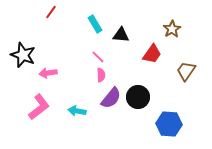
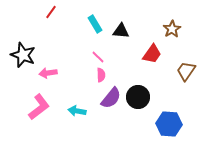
black triangle: moved 4 px up
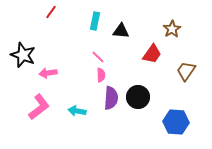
cyan rectangle: moved 3 px up; rotated 42 degrees clockwise
purple semicircle: rotated 35 degrees counterclockwise
blue hexagon: moved 7 px right, 2 px up
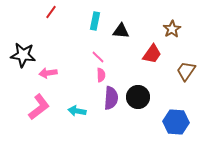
black star: rotated 15 degrees counterclockwise
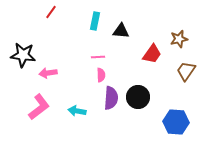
brown star: moved 7 px right, 10 px down; rotated 18 degrees clockwise
pink line: rotated 48 degrees counterclockwise
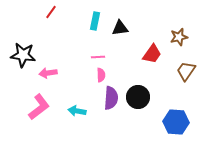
black triangle: moved 1 px left, 3 px up; rotated 12 degrees counterclockwise
brown star: moved 2 px up
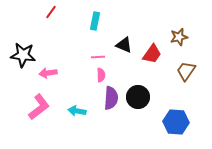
black triangle: moved 4 px right, 17 px down; rotated 30 degrees clockwise
